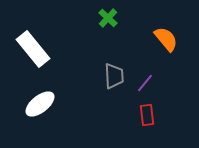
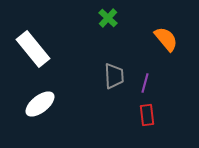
purple line: rotated 24 degrees counterclockwise
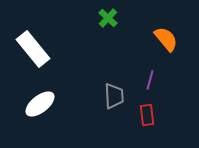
gray trapezoid: moved 20 px down
purple line: moved 5 px right, 3 px up
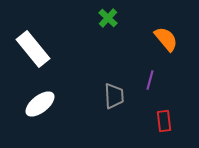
red rectangle: moved 17 px right, 6 px down
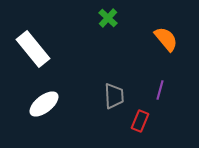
purple line: moved 10 px right, 10 px down
white ellipse: moved 4 px right
red rectangle: moved 24 px left; rotated 30 degrees clockwise
